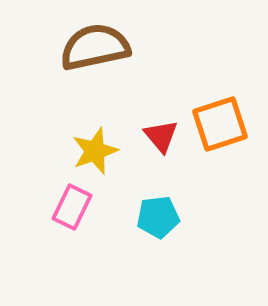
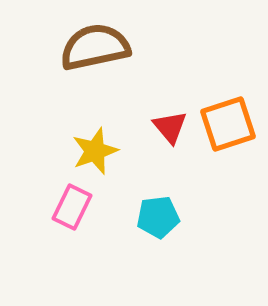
orange square: moved 8 px right
red triangle: moved 9 px right, 9 px up
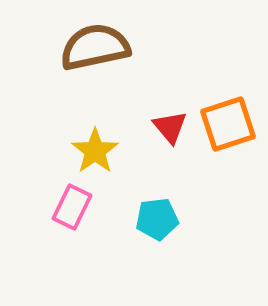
yellow star: rotated 15 degrees counterclockwise
cyan pentagon: moved 1 px left, 2 px down
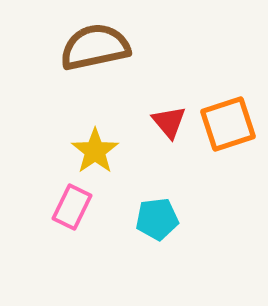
red triangle: moved 1 px left, 5 px up
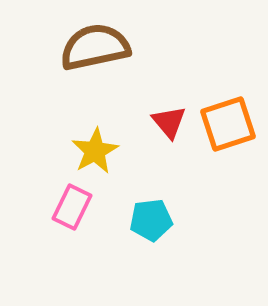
yellow star: rotated 6 degrees clockwise
cyan pentagon: moved 6 px left, 1 px down
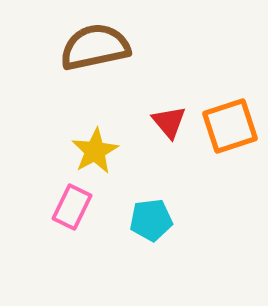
orange square: moved 2 px right, 2 px down
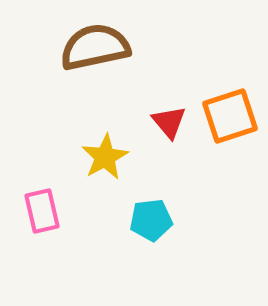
orange square: moved 10 px up
yellow star: moved 10 px right, 6 px down
pink rectangle: moved 30 px left, 4 px down; rotated 39 degrees counterclockwise
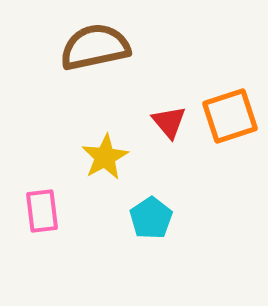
pink rectangle: rotated 6 degrees clockwise
cyan pentagon: moved 2 px up; rotated 27 degrees counterclockwise
